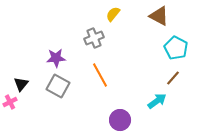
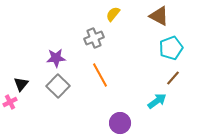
cyan pentagon: moved 5 px left; rotated 25 degrees clockwise
gray square: rotated 15 degrees clockwise
purple circle: moved 3 px down
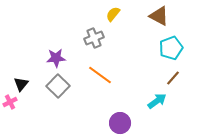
orange line: rotated 25 degrees counterclockwise
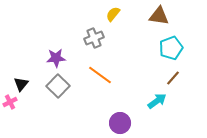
brown triangle: rotated 20 degrees counterclockwise
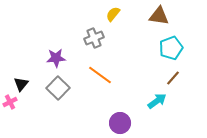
gray square: moved 2 px down
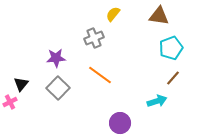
cyan arrow: rotated 18 degrees clockwise
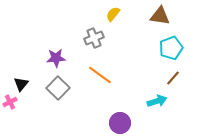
brown triangle: moved 1 px right
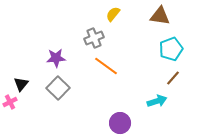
cyan pentagon: moved 1 px down
orange line: moved 6 px right, 9 px up
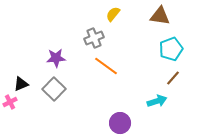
black triangle: rotated 28 degrees clockwise
gray square: moved 4 px left, 1 px down
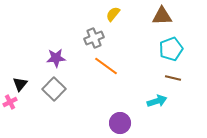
brown triangle: moved 2 px right; rotated 10 degrees counterclockwise
brown line: rotated 63 degrees clockwise
black triangle: moved 1 px left; rotated 28 degrees counterclockwise
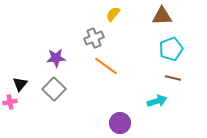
pink cross: rotated 16 degrees clockwise
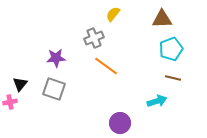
brown triangle: moved 3 px down
gray square: rotated 25 degrees counterclockwise
